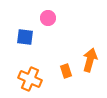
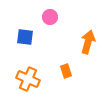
pink circle: moved 2 px right, 1 px up
orange arrow: moved 2 px left, 18 px up
orange cross: moved 2 px left
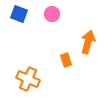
pink circle: moved 2 px right, 3 px up
blue square: moved 6 px left, 23 px up; rotated 12 degrees clockwise
orange rectangle: moved 11 px up
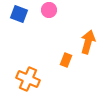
pink circle: moved 3 px left, 4 px up
orange rectangle: rotated 40 degrees clockwise
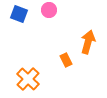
orange rectangle: rotated 48 degrees counterclockwise
orange cross: rotated 20 degrees clockwise
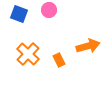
orange arrow: moved 4 px down; rotated 60 degrees clockwise
orange rectangle: moved 7 px left
orange cross: moved 25 px up
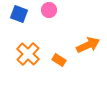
orange arrow: moved 1 px up; rotated 10 degrees counterclockwise
orange rectangle: rotated 32 degrees counterclockwise
